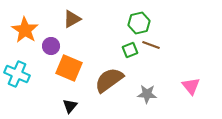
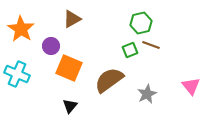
green hexagon: moved 2 px right
orange star: moved 4 px left, 1 px up
gray star: rotated 30 degrees counterclockwise
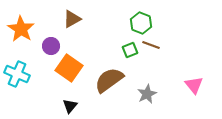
green hexagon: rotated 25 degrees counterclockwise
orange square: rotated 12 degrees clockwise
pink triangle: moved 3 px right, 1 px up
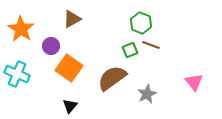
brown semicircle: moved 3 px right, 2 px up
pink triangle: moved 3 px up
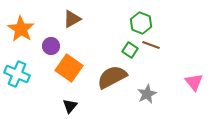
green square: rotated 35 degrees counterclockwise
brown semicircle: moved 1 px up; rotated 8 degrees clockwise
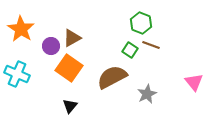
brown triangle: moved 19 px down
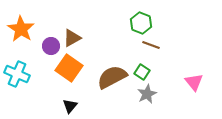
green square: moved 12 px right, 22 px down
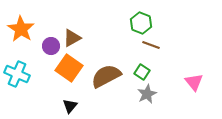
brown semicircle: moved 6 px left, 1 px up
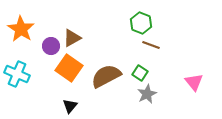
green square: moved 2 px left, 1 px down
